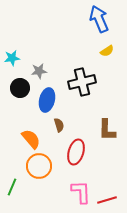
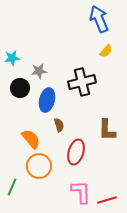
yellow semicircle: moved 1 px left; rotated 16 degrees counterclockwise
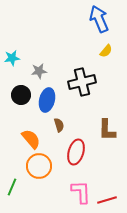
black circle: moved 1 px right, 7 px down
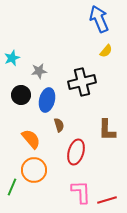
cyan star: rotated 14 degrees counterclockwise
orange circle: moved 5 px left, 4 px down
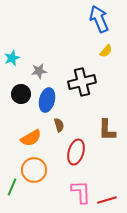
black circle: moved 1 px up
orange semicircle: moved 1 px up; rotated 100 degrees clockwise
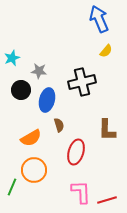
gray star: rotated 14 degrees clockwise
black circle: moved 4 px up
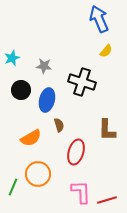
gray star: moved 5 px right, 5 px up
black cross: rotated 32 degrees clockwise
orange circle: moved 4 px right, 4 px down
green line: moved 1 px right
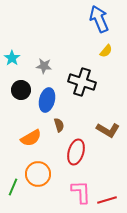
cyan star: rotated 14 degrees counterclockwise
brown L-shape: moved 1 px right; rotated 60 degrees counterclockwise
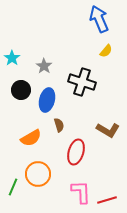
gray star: rotated 28 degrees clockwise
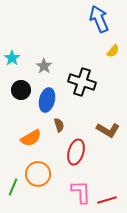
yellow semicircle: moved 7 px right
